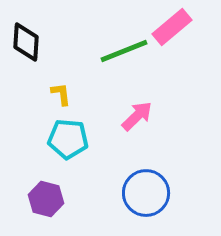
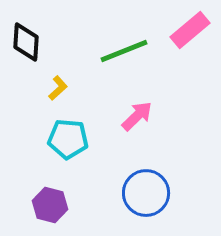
pink rectangle: moved 18 px right, 3 px down
yellow L-shape: moved 3 px left, 6 px up; rotated 55 degrees clockwise
purple hexagon: moved 4 px right, 6 px down
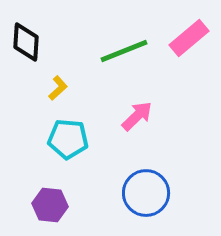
pink rectangle: moved 1 px left, 8 px down
purple hexagon: rotated 8 degrees counterclockwise
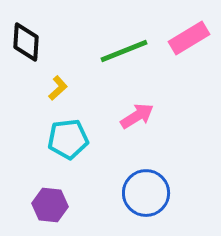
pink rectangle: rotated 9 degrees clockwise
pink arrow: rotated 12 degrees clockwise
cyan pentagon: rotated 12 degrees counterclockwise
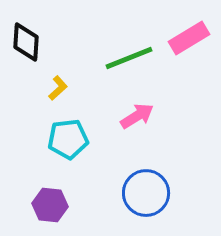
green line: moved 5 px right, 7 px down
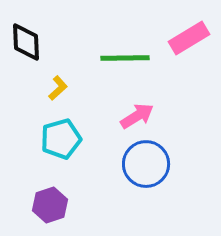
black diamond: rotated 6 degrees counterclockwise
green line: moved 4 px left; rotated 21 degrees clockwise
cyan pentagon: moved 7 px left; rotated 9 degrees counterclockwise
blue circle: moved 29 px up
purple hexagon: rotated 24 degrees counterclockwise
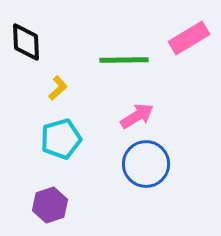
green line: moved 1 px left, 2 px down
